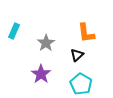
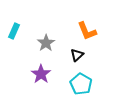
orange L-shape: moved 1 px right, 2 px up; rotated 15 degrees counterclockwise
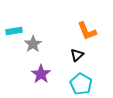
cyan rectangle: rotated 56 degrees clockwise
gray star: moved 13 px left, 1 px down
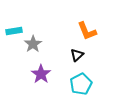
cyan pentagon: rotated 15 degrees clockwise
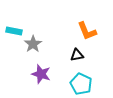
cyan rectangle: rotated 21 degrees clockwise
black triangle: rotated 32 degrees clockwise
purple star: rotated 18 degrees counterclockwise
cyan pentagon: rotated 20 degrees counterclockwise
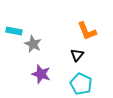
gray star: rotated 12 degrees counterclockwise
black triangle: rotated 40 degrees counterclockwise
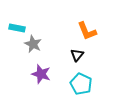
cyan rectangle: moved 3 px right, 3 px up
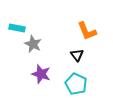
black triangle: rotated 16 degrees counterclockwise
cyan pentagon: moved 5 px left
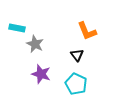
gray star: moved 2 px right
